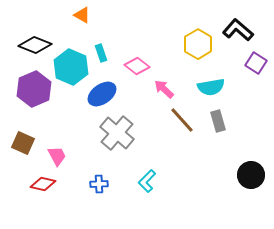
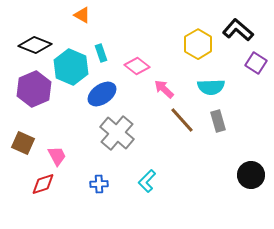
cyan semicircle: rotated 8 degrees clockwise
red diamond: rotated 30 degrees counterclockwise
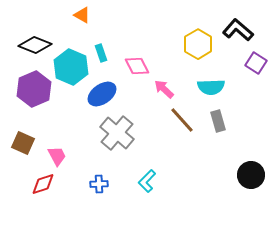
pink diamond: rotated 25 degrees clockwise
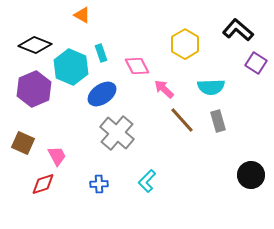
yellow hexagon: moved 13 px left
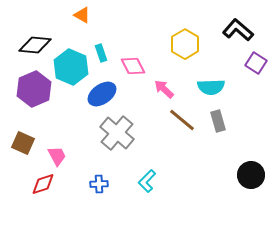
black diamond: rotated 16 degrees counterclockwise
pink diamond: moved 4 px left
brown line: rotated 8 degrees counterclockwise
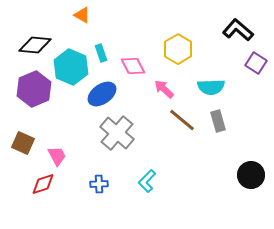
yellow hexagon: moved 7 px left, 5 px down
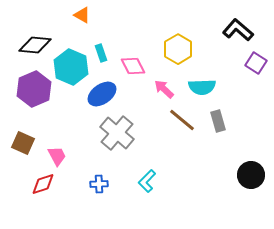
cyan semicircle: moved 9 px left
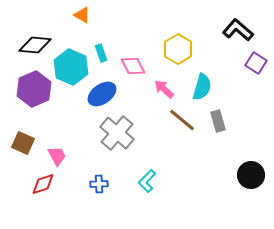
cyan semicircle: rotated 72 degrees counterclockwise
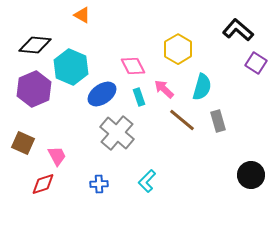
cyan rectangle: moved 38 px right, 44 px down
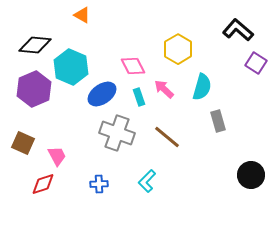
brown line: moved 15 px left, 17 px down
gray cross: rotated 20 degrees counterclockwise
